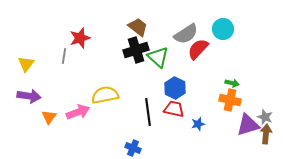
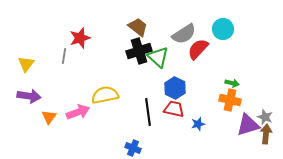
gray semicircle: moved 2 px left
black cross: moved 3 px right, 1 px down
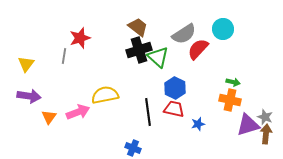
black cross: moved 1 px up
green arrow: moved 1 px right, 1 px up
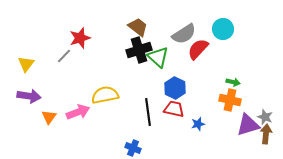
gray line: rotated 35 degrees clockwise
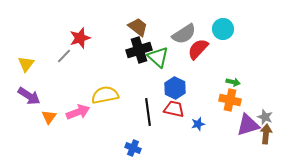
purple arrow: rotated 25 degrees clockwise
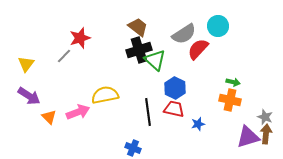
cyan circle: moved 5 px left, 3 px up
green triangle: moved 3 px left, 3 px down
orange triangle: rotated 21 degrees counterclockwise
purple triangle: moved 12 px down
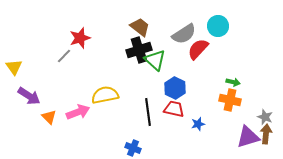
brown trapezoid: moved 2 px right
yellow triangle: moved 12 px left, 3 px down; rotated 12 degrees counterclockwise
